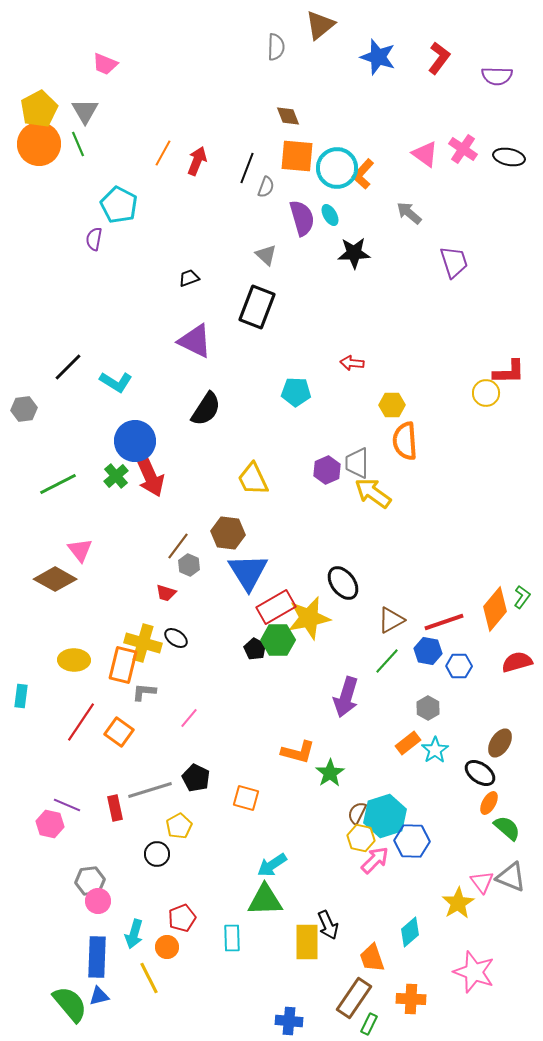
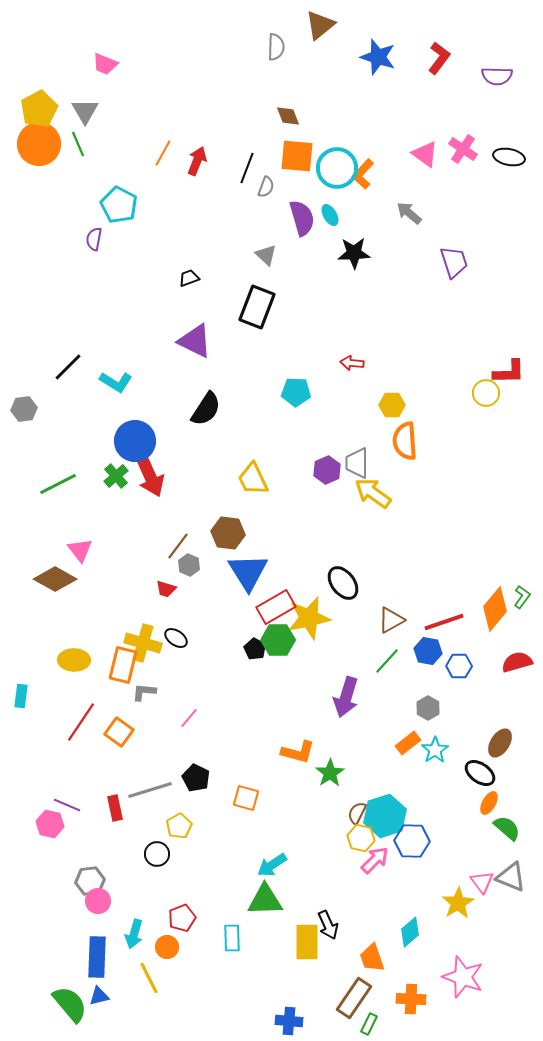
red trapezoid at (166, 593): moved 4 px up
pink star at (474, 972): moved 11 px left, 5 px down
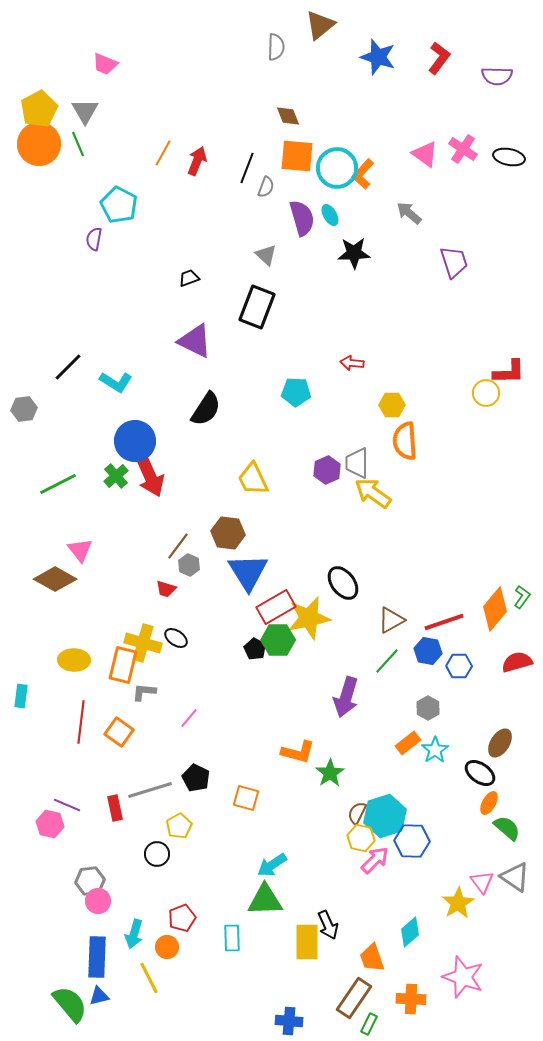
red line at (81, 722): rotated 27 degrees counterclockwise
gray triangle at (511, 877): moved 4 px right; rotated 12 degrees clockwise
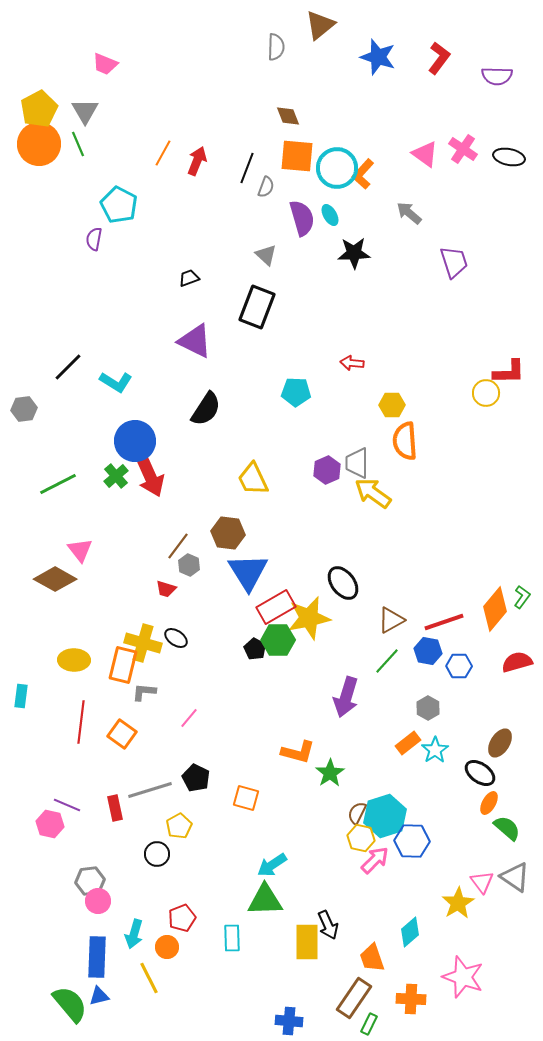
orange square at (119, 732): moved 3 px right, 2 px down
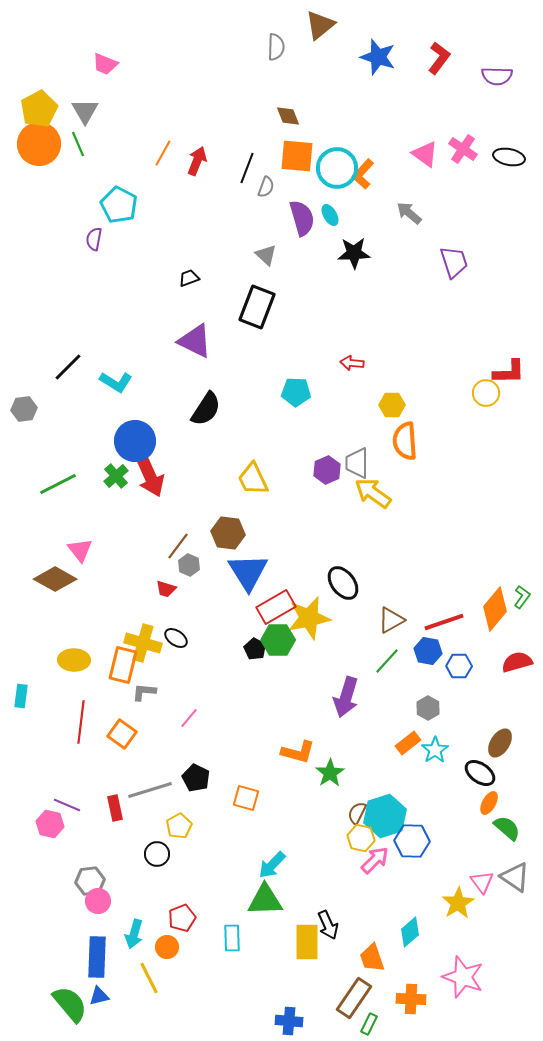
cyan arrow at (272, 865): rotated 12 degrees counterclockwise
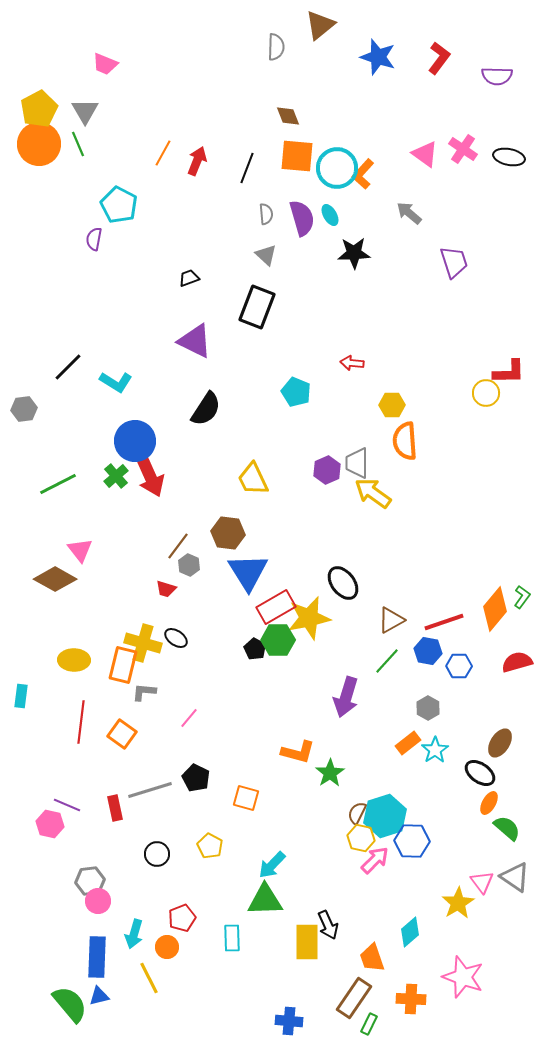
gray semicircle at (266, 187): moved 27 px down; rotated 25 degrees counterclockwise
cyan pentagon at (296, 392): rotated 20 degrees clockwise
yellow pentagon at (179, 826): moved 31 px right, 20 px down; rotated 15 degrees counterclockwise
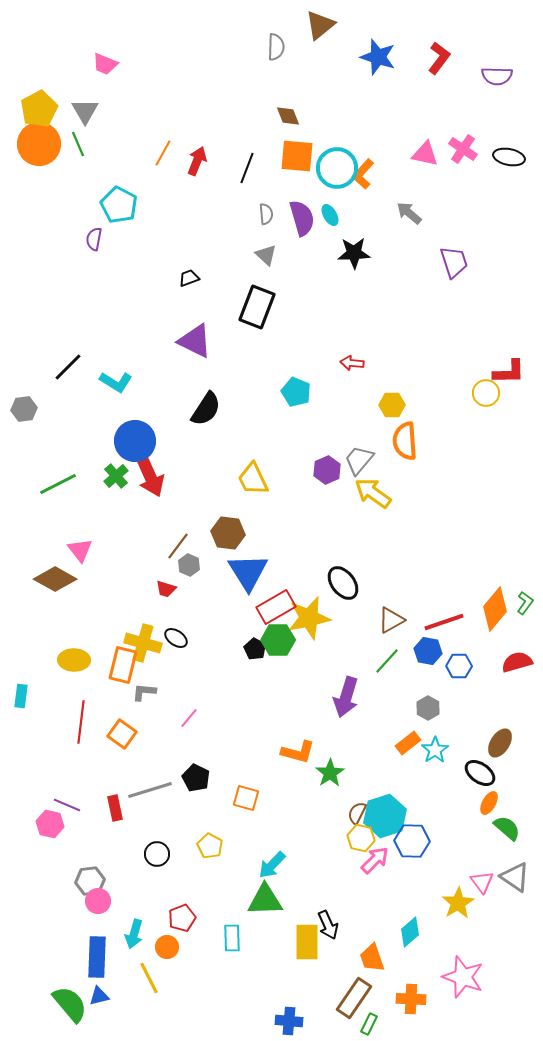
pink triangle at (425, 154): rotated 24 degrees counterclockwise
gray trapezoid at (357, 463): moved 2 px right, 3 px up; rotated 40 degrees clockwise
green L-shape at (522, 597): moved 3 px right, 6 px down
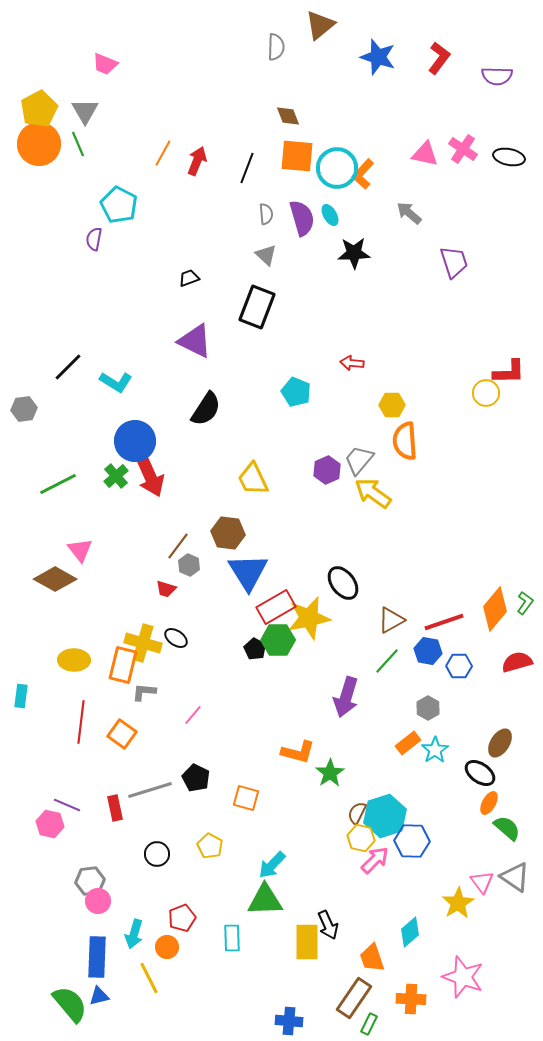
pink line at (189, 718): moved 4 px right, 3 px up
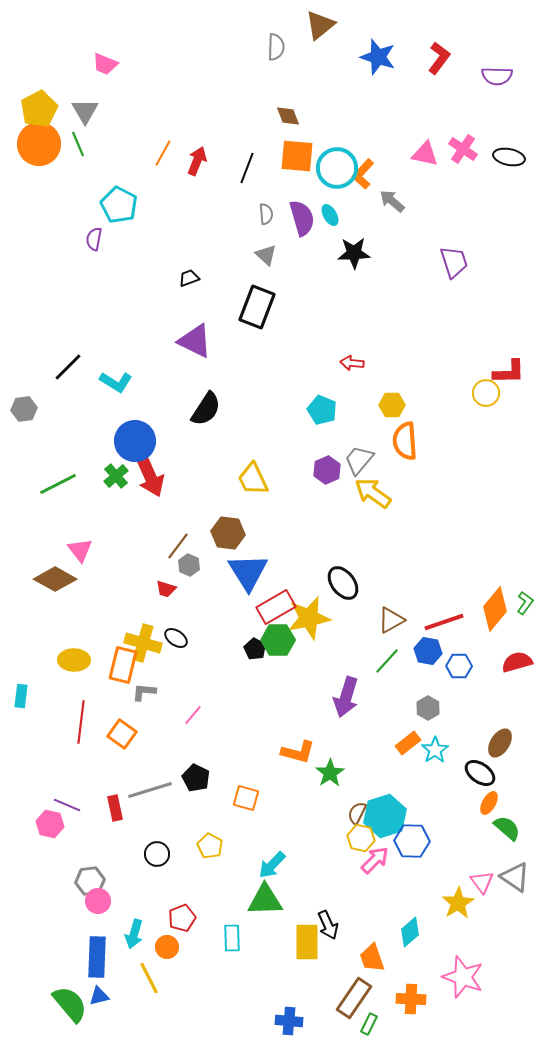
gray arrow at (409, 213): moved 17 px left, 12 px up
cyan pentagon at (296, 392): moved 26 px right, 18 px down
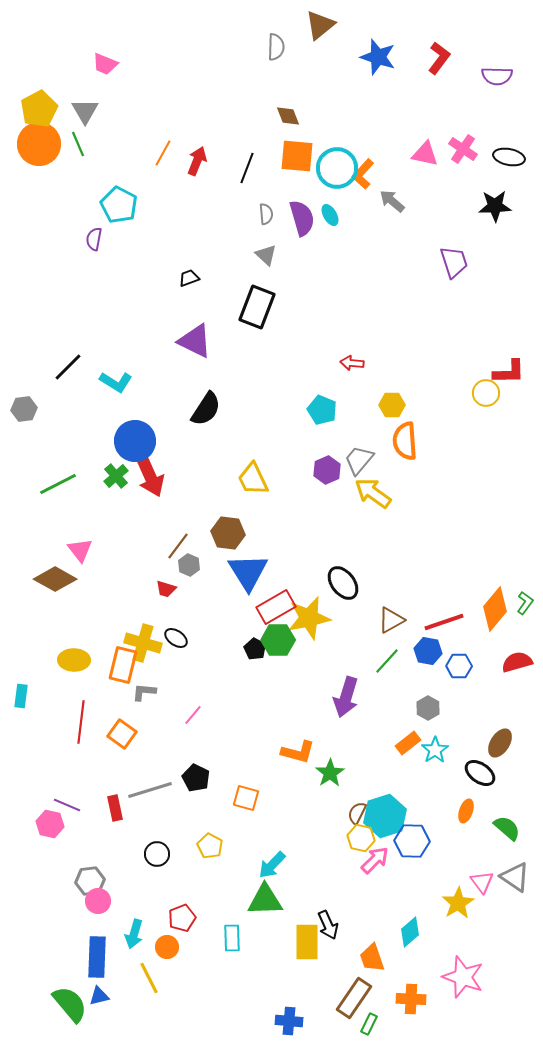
black star at (354, 253): moved 141 px right, 47 px up
orange ellipse at (489, 803): moved 23 px left, 8 px down; rotated 10 degrees counterclockwise
